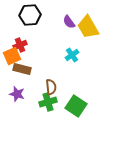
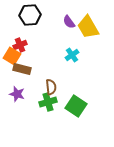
orange square: rotated 36 degrees counterclockwise
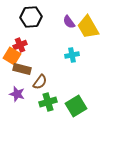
black hexagon: moved 1 px right, 2 px down
cyan cross: rotated 24 degrees clockwise
brown semicircle: moved 11 px left, 5 px up; rotated 42 degrees clockwise
green square: rotated 25 degrees clockwise
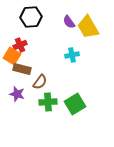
green cross: rotated 12 degrees clockwise
green square: moved 1 px left, 2 px up
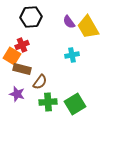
red cross: moved 2 px right
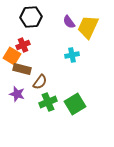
yellow trapezoid: rotated 55 degrees clockwise
red cross: moved 1 px right
green cross: rotated 18 degrees counterclockwise
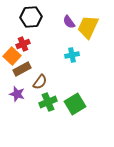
red cross: moved 1 px up
orange square: rotated 12 degrees clockwise
brown rectangle: rotated 42 degrees counterclockwise
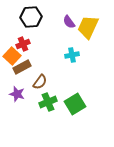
brown rectangle: moved 2 px up
